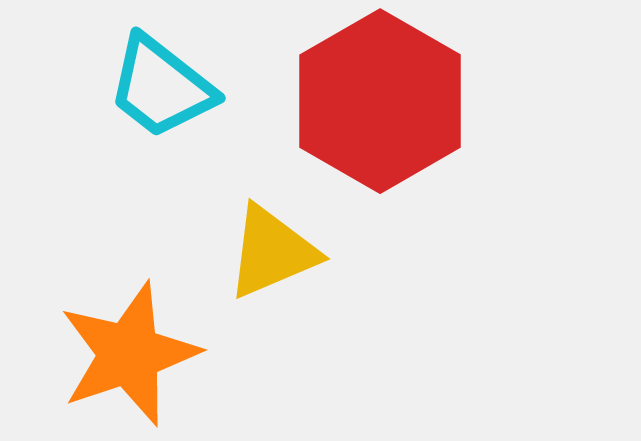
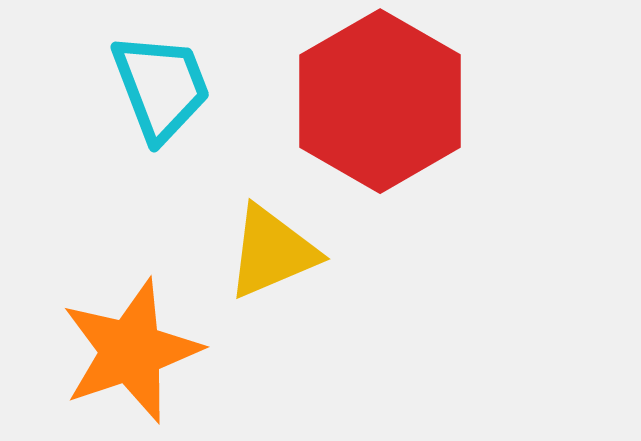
cyan trapezoid: rotated 149 degrees counterclockwise
orange star: moved 2 px right, 3 px up
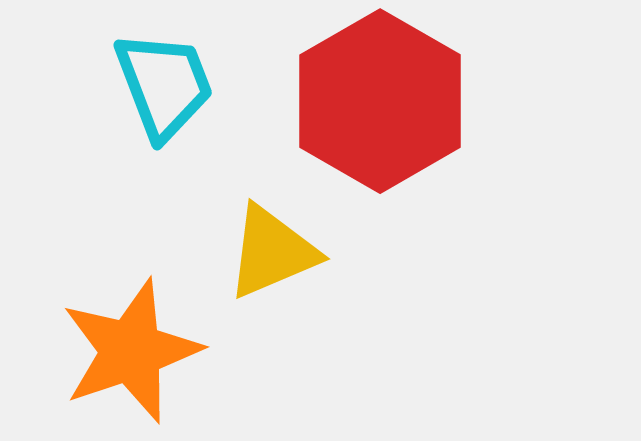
cyan trapezoid: moved 3 px right, 2 px up
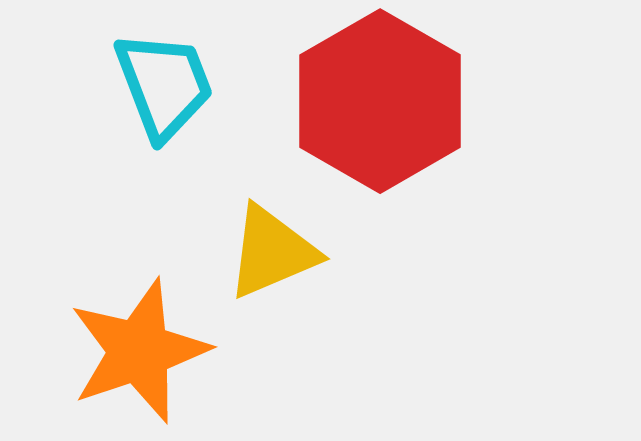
orange star: moved 8 px right
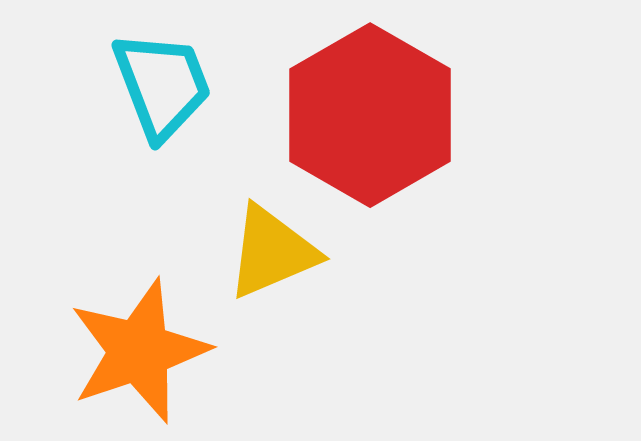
cyan trapezoid: moved 2 px left
red hexagon: moved 10 px left, 14 px down
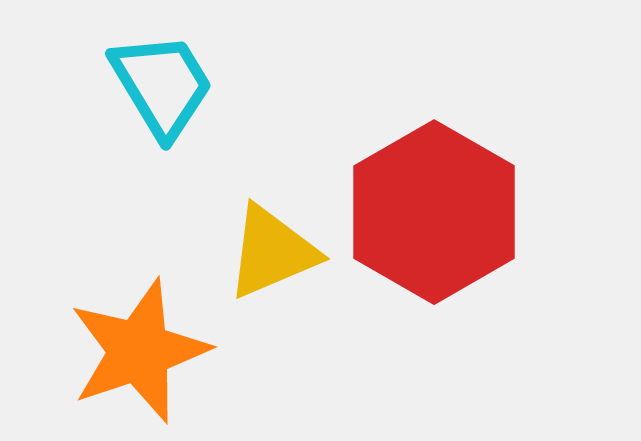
cyan trapezoid: rotated 10 degrees counterclockwise
red hexagon: moved 64 px right, 97 px down
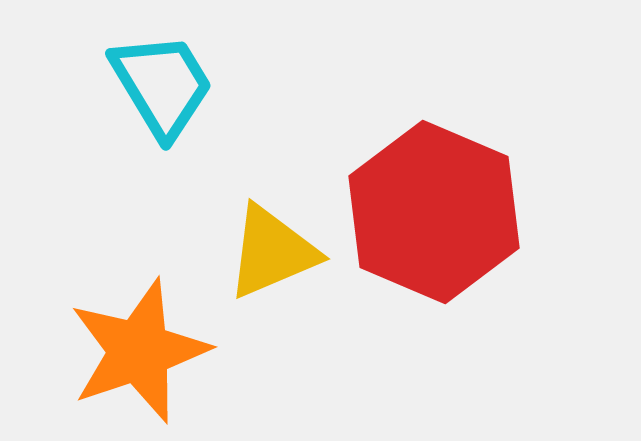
red hexagon: rotated 7 degrees counterclockwise
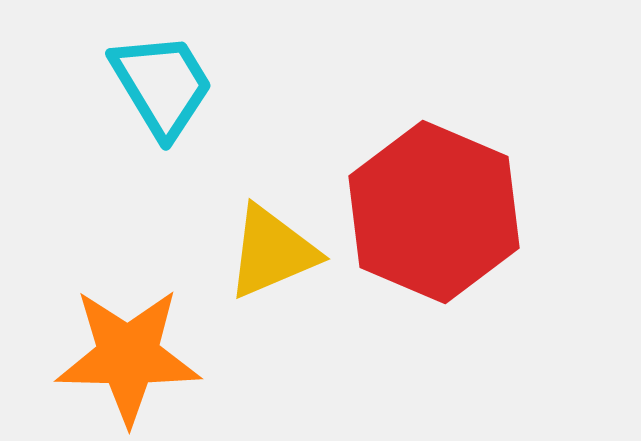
orange star: moved 11 px left, 5 px down; rotated 20 degrees clockwise
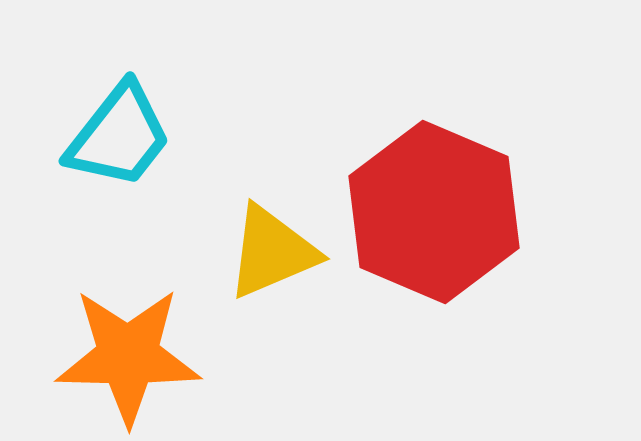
cyan trapezoid: moved 43 px left, 51 px down; rotated 69 degrees clockwise
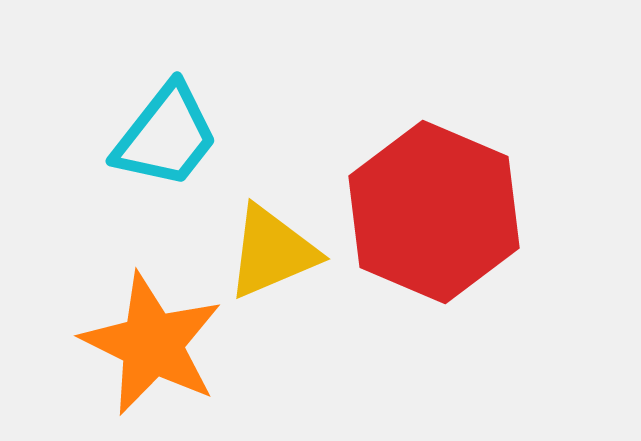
cyan trapezoid: moved 47 px right
orange star: moved 24 px right, 12 px up; rotated 25 degrees clockwise
